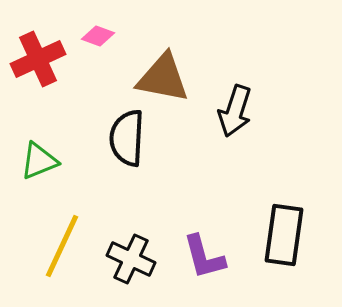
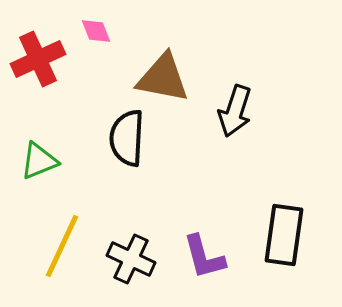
pink diamond: moved 2 px left, 5 px up; rotated 48 degrees clockwise
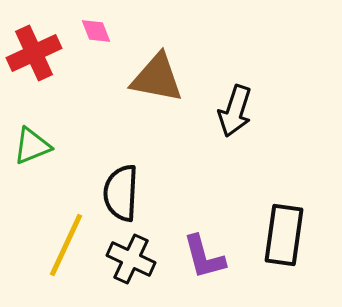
red cross: moved 4 px left, 6 px up
brown triangle: moved 6 px left
black semicircle: moved 6 px left, 55 px down
green triangle: moved 7 px left, 15 px up
yellow line: moved 4 px right, 1 px up
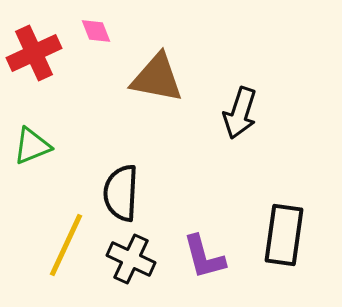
black arrow: moved 5 px right, 2 px down
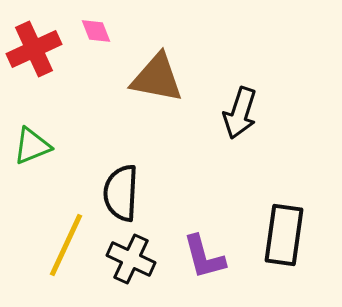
red cross: moved 4 px up
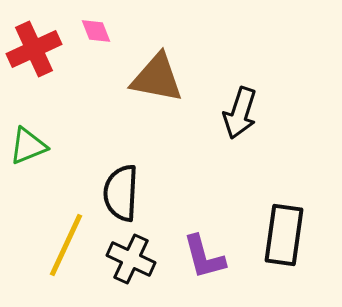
green triangle: moved 4 px left
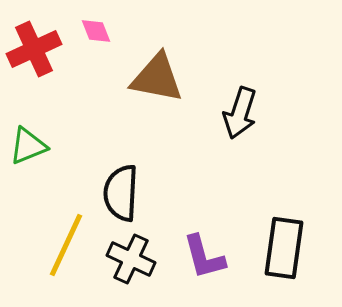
black rectangle: moved 13 px down
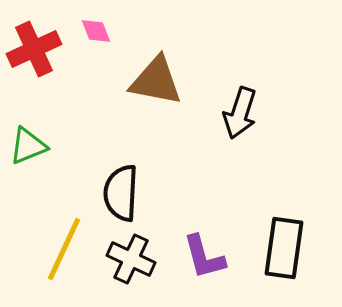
brown triangle: moved 1 px left, 3 px down
yellow line: moved 2 px left, 4 px down
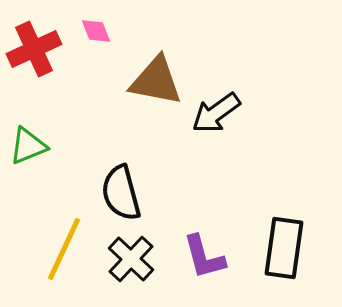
black arrow: moved 24 px left; rotated 36 degrees clockwise
black semicircle: rotated 18 degrees counterclockwise
black cross: rotated 18 degrees clockwise
